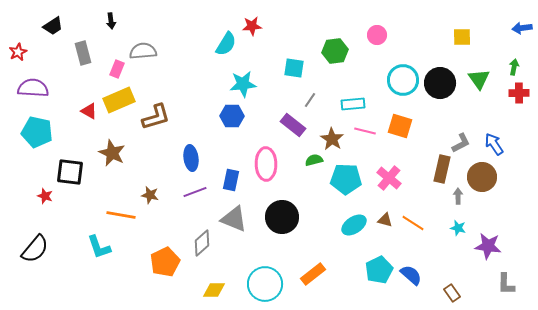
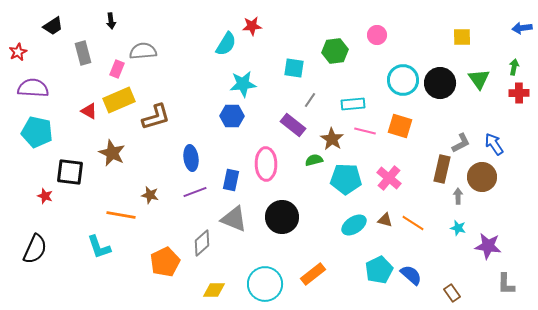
black semicircle at (35, 249): rotated 16 degrees counterclockwise
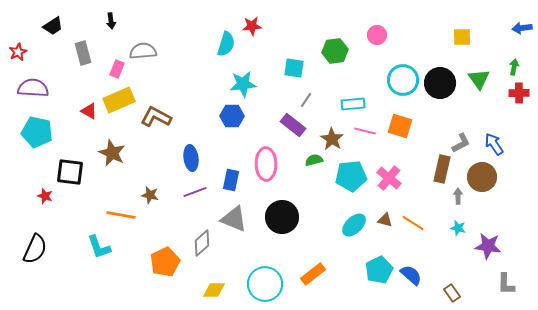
cyan semicircle at (226, 44): rotated 15 degrees counterclockwise
gray line at (310, 100): moved 4 px left
brown L-shape at (156, 117): rotated 136 degrees counterclockwise
cyan pentagon at (346, 179): moved 5 px right, 3 px up; rotated 8 degrees counterclockwise
cyan ellipse at (354, 225): rotated 10 degrees counterclockwise
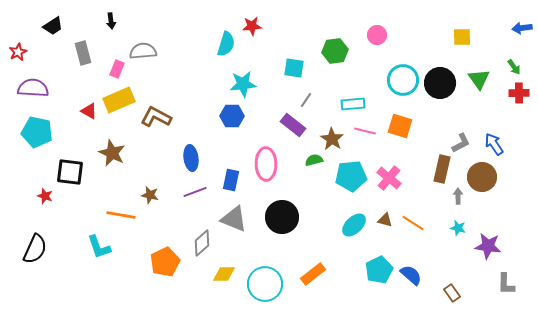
green arrow at (514, 67): rotated 133 degrees clockwise
yellow diamond at (214, 290): moved 10 px right, 16 px up
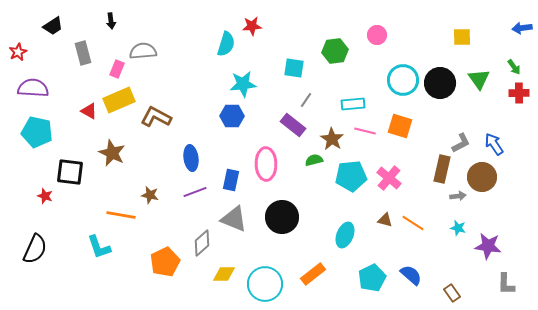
gray arrow at (458, 196): rotated 84 degrees clockwise
cyan ellipse at (354, 225): moved 9 px left, 10 px down; rotated 25 degrees counterclockwise
cyan pentagon at (379, 270): moved 7 px left, 8 px down
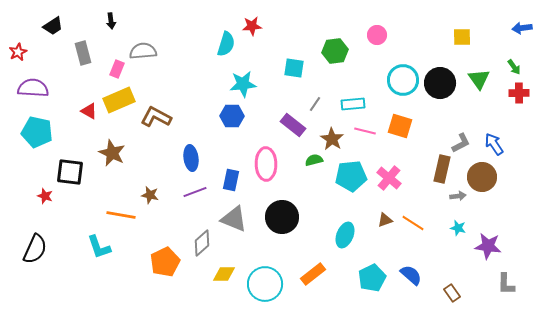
gray line at (306, 100): moved 9 px right, 4 px down
brown triangle at (385, 220): rotated 35 degrees counterclockwise
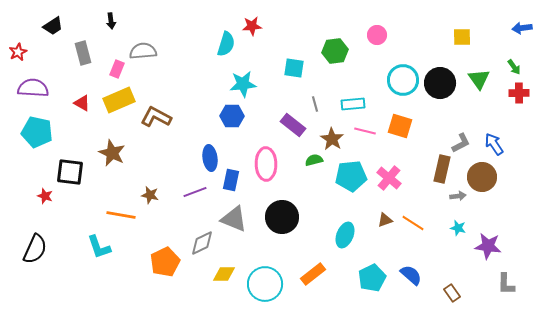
gray line at (315, 104): rotated 49 degrees counterclockwise
red triangle at (89, 111): moved 7 px left, 8 px up
blue ellipse at (191, 158): moved 19 px right
gray diamond at (202, 243): rotated 16 degrees clockwise
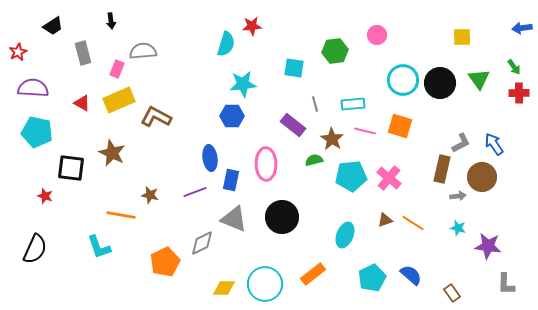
black square at (70, 172): moved 1 px right, 4 px up
yellow diamond at (224, 274): moved 14 px down
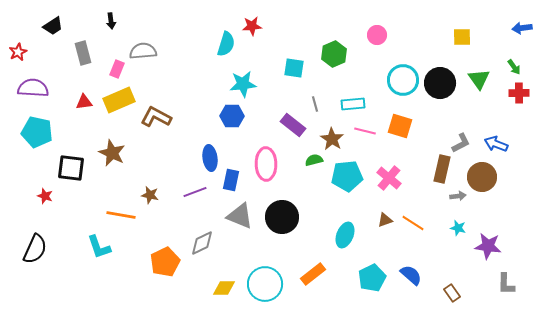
green hexagon at (335, 51): moved 1 px left, 3 px down; rotated 15 degrees counterclockwise
red triangle at (82, 103): moved 2 px right, 1 px up; rotated 36 degrees counterclockwise
blue arrow at (494, 144): moved 2 px right; rotated 35 degrees counterclockwise
cyan pentagon at (351, 176): moved 4 px left
gray triangle at (234, 219): moved 6 px right, 3 px up
